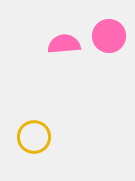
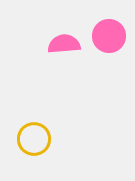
yellow circle: moved 2 px down
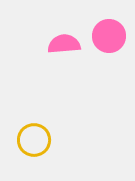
yellow circle: moved 1 px down
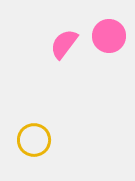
pink semicircle: rotated 48 degrees counterclockwise
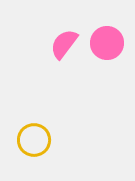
pink circle: moved 2 px left, 7 px down
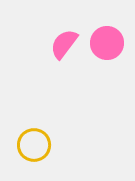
yellow circle: moved 5 px down
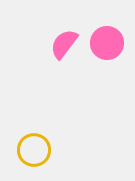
yellow circle: moved 5 px down
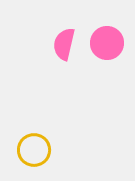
pink semicircle: rotated 24 degrees counterclockwise
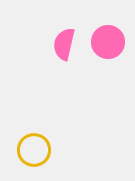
pink circle: moved 1 px right, 1 px up
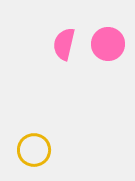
pink circle: moved 2 px down
